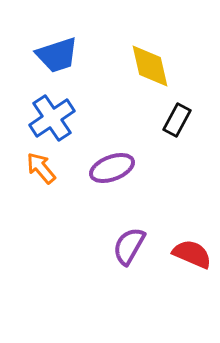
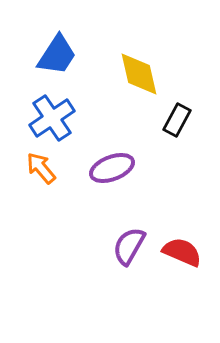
blue trapezoid: rotated 39 degrees counterclockwise
yellow diamond: moved 11 px left, 8 px down
red semicircle: moved 10 px left, 2 px up
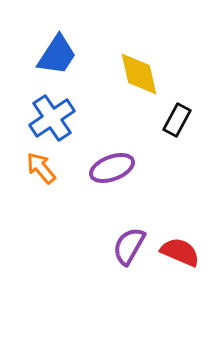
red semicircle: moved 2 px left
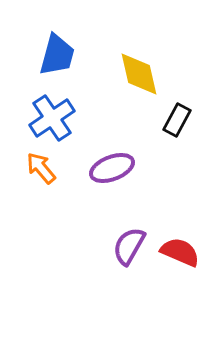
blue trapezoid: rotated 18 degrees counterclockwise
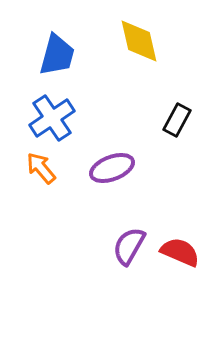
yellow diamond: moved 33 px up
